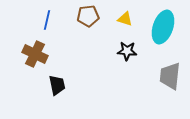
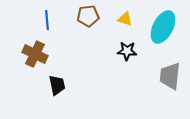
blue line: rotated 18 degrees counterclockwise
cyan ellipse: rotated 8 degrees clockwise
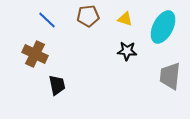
blue line: rotated 42 degrees counterclockwise
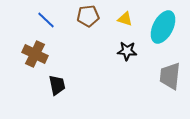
blue line: moved 1 px left
